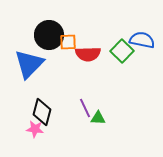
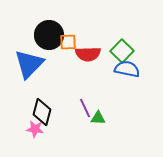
blue semicircle: moved 15 px left, 29 px down
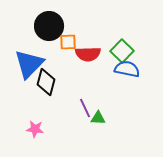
black circle: moved 9 px up
black diamond: moved 4 px right, 30 px up
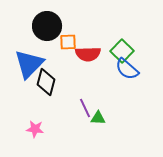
black circle: moved 2 px left
blue semicircle: rotated 150 degrees counterclockwise
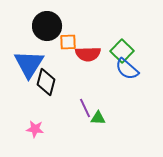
blue triangle: rotated 12 degrees counterclockwise
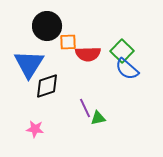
black diamond: moved 1 px right, 4 px down; rotated 56 degrees clockwise
green triangle: rotated 14 degrees counterclockwise
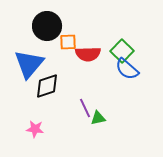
blue triangle: rotated 8 degrees clockwise
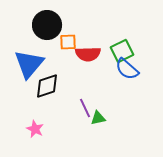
black circle: moved 1 px up
green square: rotated 20 degrees clockwise
pink star: rotated 18 degrees clockwise
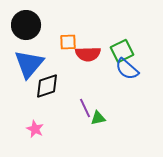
black circle: moved 21 px left
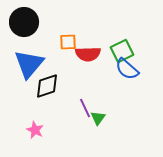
black circle: moved 2 px left, 3 px up
green triangle: rotated 42 degrees counterclockwise
pink star: moved 1 px down
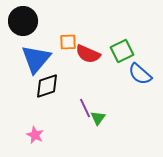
black circle: moved 1 px left, 1 px up
red semicircle: rotated 25 degrees clockwise
blue triangle: moved 7 px right, 5 px up
blue semicircle: moved 13 px right, 5 px down
pink star: moved 5 px down
